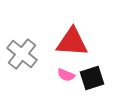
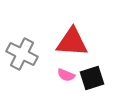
gray cross: rotated 12 degrees counterclockwise
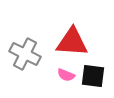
gray cross: moved 3 px right
black square: moved 1 px right, 2 px up; rotated 25 degrees clockwise
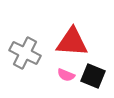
gray cross: moved 1 px up
black square: rotated 15 degrees clockwise
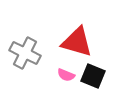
red triangle: moved 5 px right; rotated 12 degrees clockwise
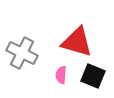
gray cross: moved 3 px left
pink semicircle: moved 5 px left; rotated 72 degrees clockwise
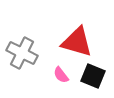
pink semicircle: rotated 42 degrees counterclockwise
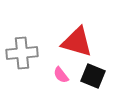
gray cross: rotated 32 degrees counterclockwise
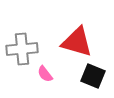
gray cross: moved 4 px up
pink semicircle: moved 16 px left, 1 px up
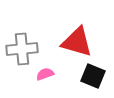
pink semicircle: rotated 108 degrees clockwise
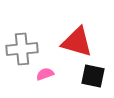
black square: rotated 10 degrees counterclockwise
